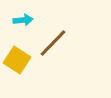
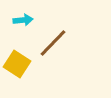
yellow square: moved 4 px down
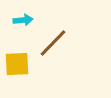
yellow square: rotated 36 degrees counterclockwise
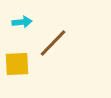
cyan arrow: moved 1 px left, 2 px down
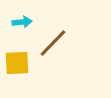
yellow square: moved 1 px up
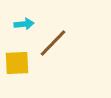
cyan arrow: moved 2 px right, 2 px down
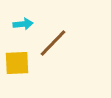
cyan arrow: moved 1 px left
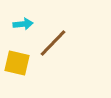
yellow square: rotated 16 degrees clockwise
